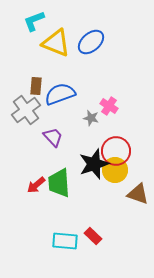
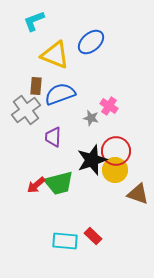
yellow triangle: moved 1 px left, 12 px down
purple trapezoid: rotated 135 degrees counterclockwise
black star: moved 2 px left, 4 px up
green trapezoid: rotated 100 degrees counterclockwise
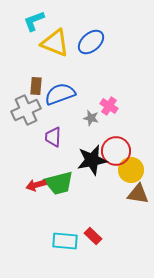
yellow triangle: moved 12 px up
gray cross: rotated 12 degrees clockwise
black star: rotated 8 degrees clockwise
yellow circle: moved 16 px right
red arrow: rotated 24 degrees clockwise
brown triangle: rotated 10 degrees counterclockwise
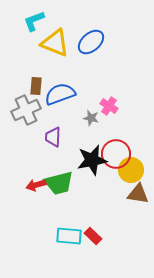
red circle: moved 3 px down
cyan rectangle: moved 4 px right, 5 px up
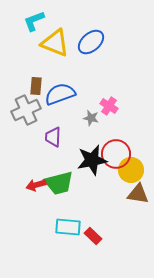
cyan rectangle: moved 1 px left, 9 px up
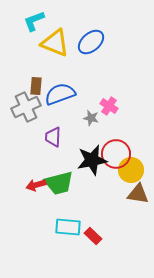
gray cross: moved 3 px up
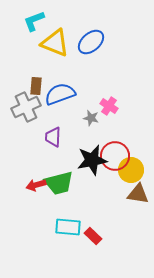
red circle: moved 1 px left, 2 px down
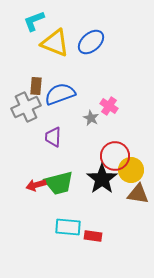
gray star: rotated 14 degrees clockwise
black star: moved 10 px right, 19 px down; rotated 24 degrees counterclockwise
red rectangle: rotated 36 degrees counterclockwise
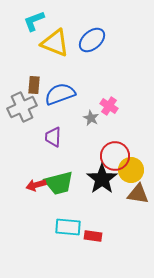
blue ellipse: moved 1 px right, 2 px up
brown rectangle: moved 2 px left, 1 px up
gray cross: moved 4 px left
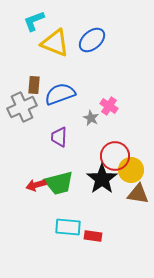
purple trapezoid: moved 6 px right
